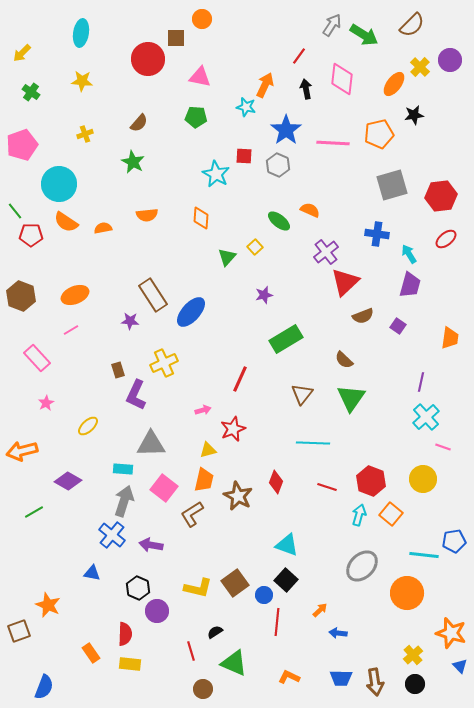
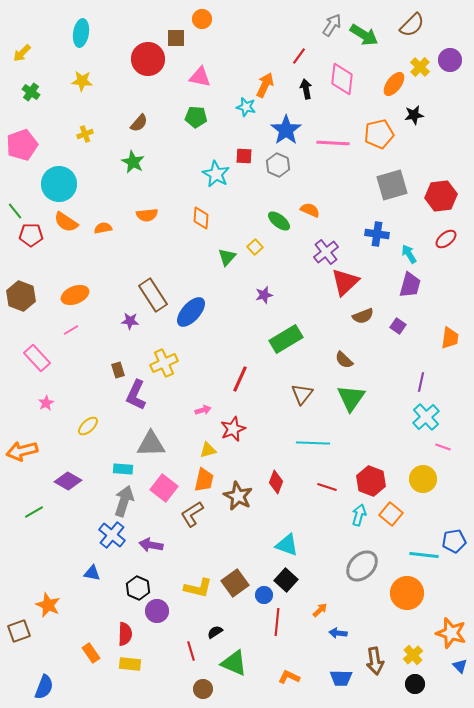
brown arrow at (375, 682): moved 21 px up
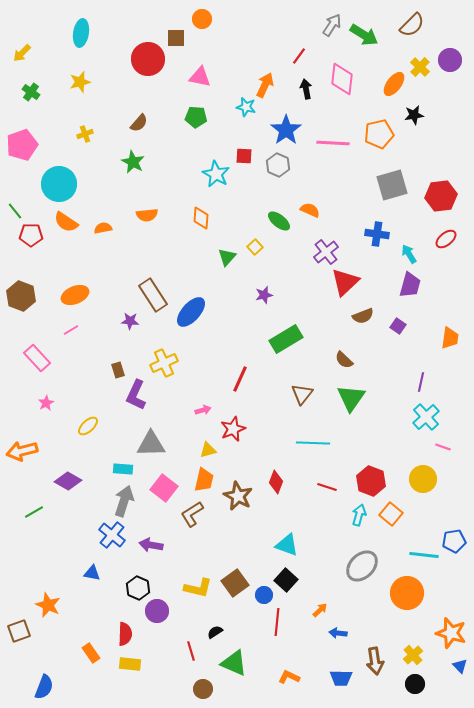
yellow star at (82, 81): moved 2 px left, 1 px down; rotated 20 degrees counterclockwise
